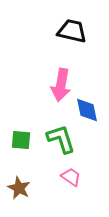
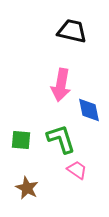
blue diamond: moved 2 px right
pink trapezoid: moved 6 px right, 7 px up
brown star: moved 8 px right
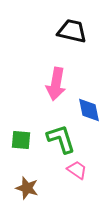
pink arrow: moved 5 px left, 1 px up
brown star: rotated 10 degrees counterclockwise
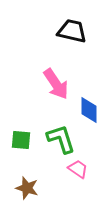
pink arrow: rotated 44 degrees counterclockwise
blue diamond: rotated 12 degrees clockwise
pink trapezoid: moved 1 px right, 1 px up
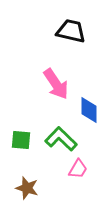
black trapezoid: moved 1 px left
green L-shape: rotated 28 degrees counterclockwise
pink trapezoid: rotated 85 degrees clockwise
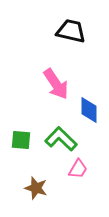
brown star: moved 9 px right
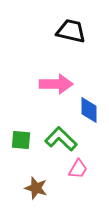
pink arrow: rotated 56 degrees counterclockwise
